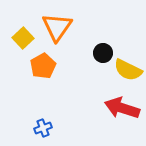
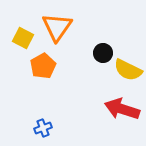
yellow square: rotated 20 degrees counterclockwise
red arrow: moved 1 px down
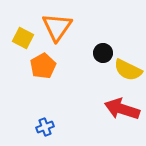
blue cross: moved 2 px right, 1 px up
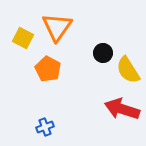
orange pentagon: moved 5 px right, 3 px down; rotated 15 degrees counterclockwise
yellow semicircle: rotated 32 degrees clockwise
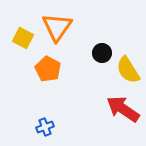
black circle: moved 1 px left
red arrow: moved 1 px right; rotated 16 degrees clockwise
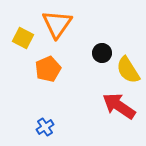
orange triangle: moved 3 px up
orange pentagon: rotated 20 degrees clockwise
red arrow: moved 4 px left, 3 px up
blue cross: rotated 12 degrees counterclockwise
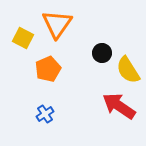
blue cross: moved 13 px up
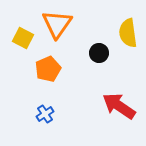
black circle: moved 3 px left
yellow semicircle: moved 37 px up; rotated 24 degrees clockwise
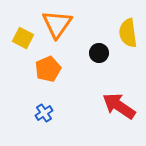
blue cross: moved 1 px left, 1 px up
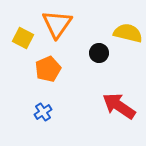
yellow semicircle: rotated 112 degrees clockwise
blue cross: moved 1 px left, 1 px up
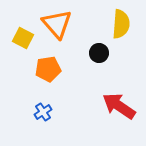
orange triangle: rotated 16 degrees counterclockwise
yellow semicircle: moved 7 px left, 9 px up; rotated 80 degrees clockwise
orange pentagon: rotated 15 degrees clockwise
